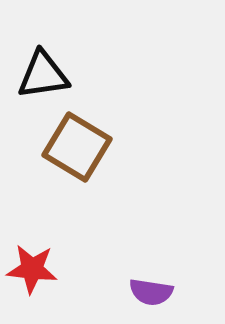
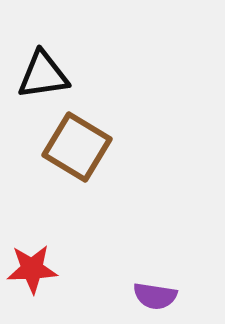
red star: rotated 9 degrees counterclockwise
purple semicircle: moved 4 px right, 4 px down
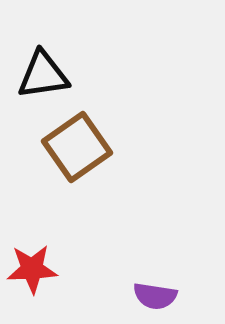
brown square: rotated 24 degrees clockwise
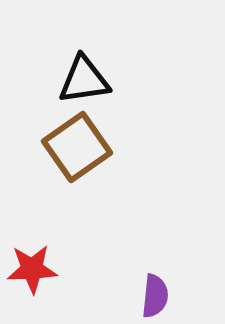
black triangle: moved 41 px right, 5 px down
purple semicircle: rotated 93 degrees counterclockwise
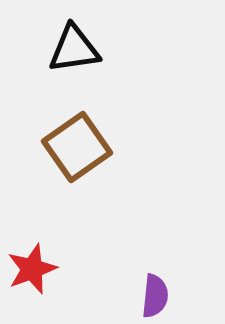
black triangle: moved 10 px left, 31 px up
red star: rotated 18 degrees counterclockwise
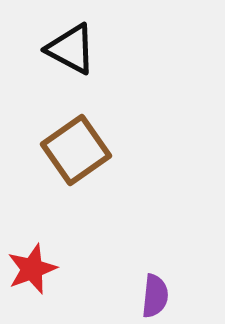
black triangle: moved 3 px left; rotated 36 degrees clockwise
brown square: moved 1 px left, 3 px down
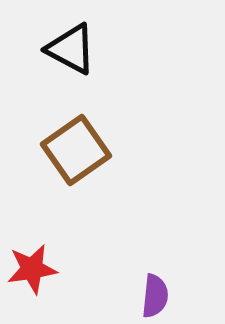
red star: rotated 12 degrees clockwise
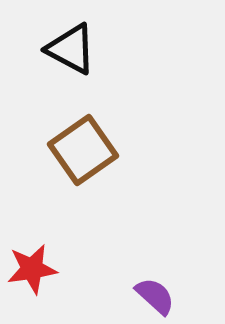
brown square: moved 7 px right
purple semicircle: rotated 54 degrees counterclockwise
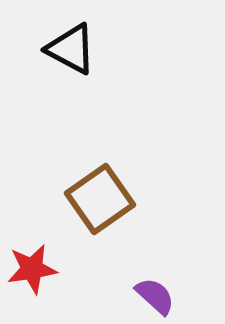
brown square: moved 17 px right, 49 px down
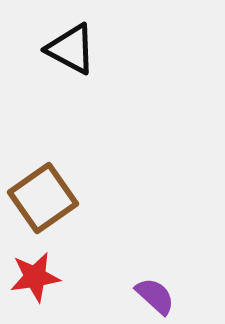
brown square: moved 57 px left, 1 px up
red star: moved 3 px right, 8 px down
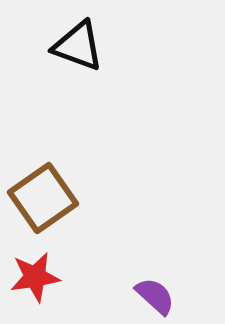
black triangle: moved 7 px right, 3 px up; rotated 8 degrees counterclockwise
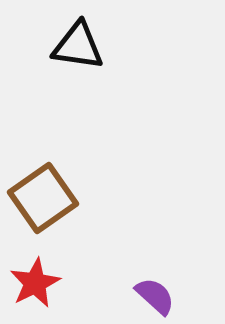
black triangle: rotated 12 degrees counterclockwise
red star: moved 6 px down; rotated 18 degrees counterclockwise
